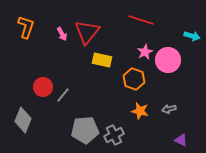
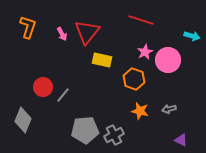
orange L-shape: moved 2 px right
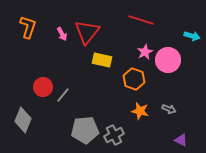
gray arrow: rotated 144 degrees counterclockwise
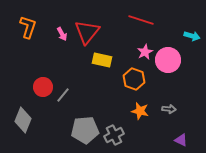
gray arrow: rotated 16 degrees counterclockwise
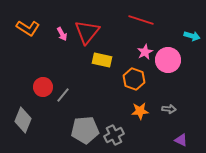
orange L-shape: moved 1 px down; rotated 105 degrees clockwise
orange star: rotated 18 degrees counterclockwise
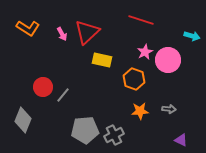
red triangle: rotated 8 degrees clockwise
